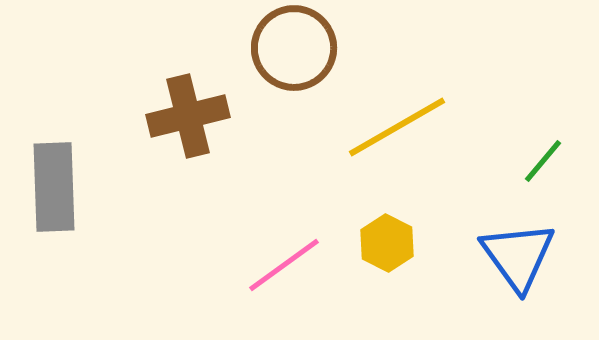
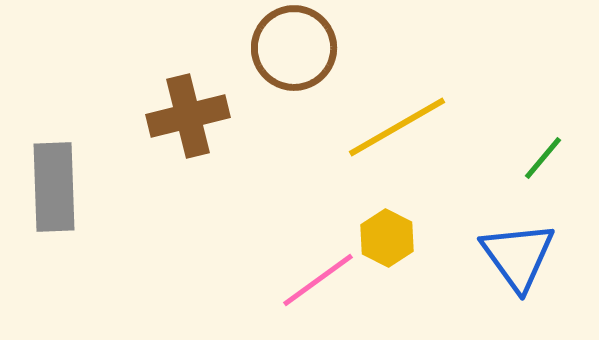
green line: moved 3 px up
yellow hexagon: moved 5 px up
pink line: moved 34 px right, 15 px down
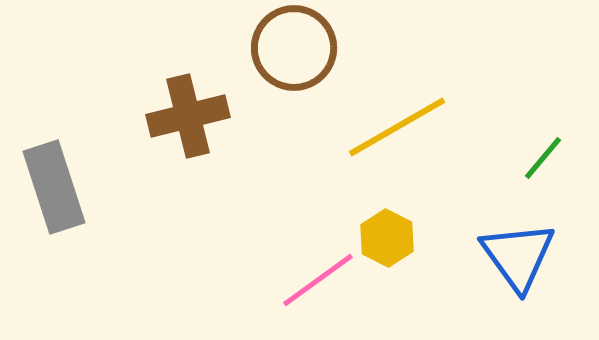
gray rectangle: rotated 16 degrees counterclockwise
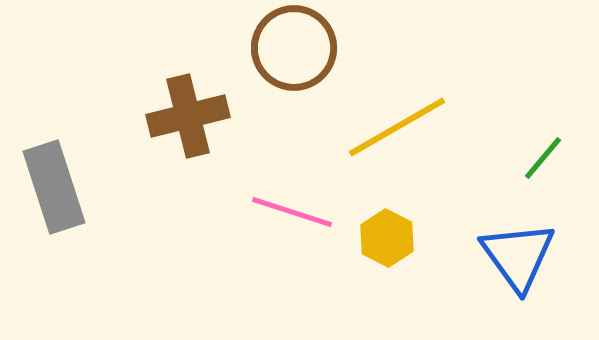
pink line: moved 26 px left, 68 px up; rotated 54 degrees clockwise
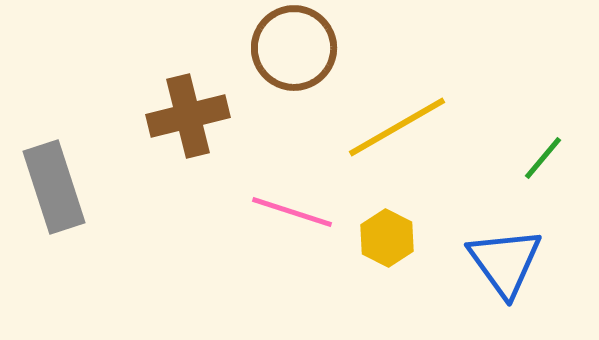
blue triangle: moved 13 px left, 6 px down
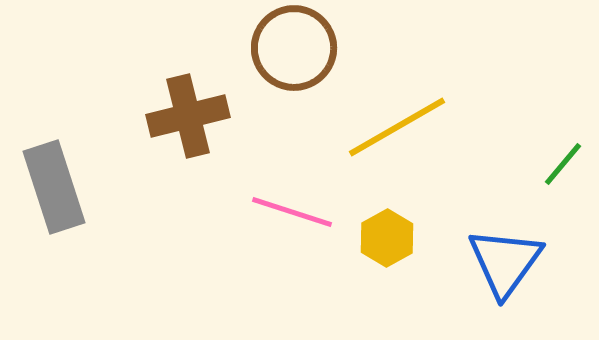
green line: moved 20 px right, 6 px down
yellow hexagon: rotated 4 degrees clockwise
blue triangle: rotated 12 degrees clockwise
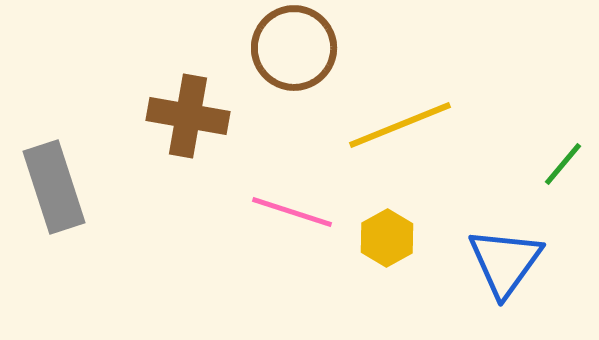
brown cross: rotated 24 degrees clockwise
yellow line: moved 3 px right, 2 px up; rotated 8 degrees clockwise
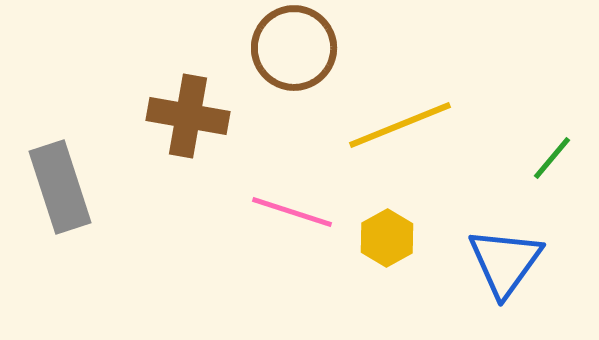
green line: moved 11 px left, 6 px up
gray rectangle: moved 6 px right
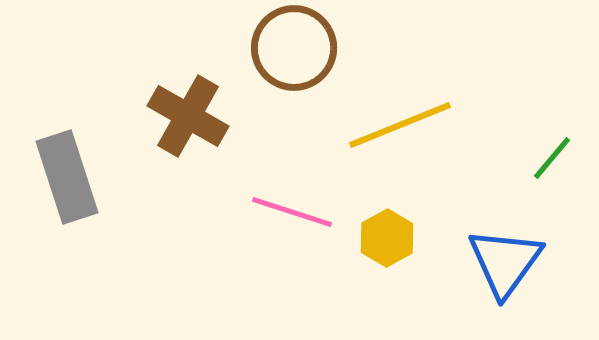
brown cross: rotated 20 degrees clockwise
gray rectangle: moved 7 px right, 10 px up
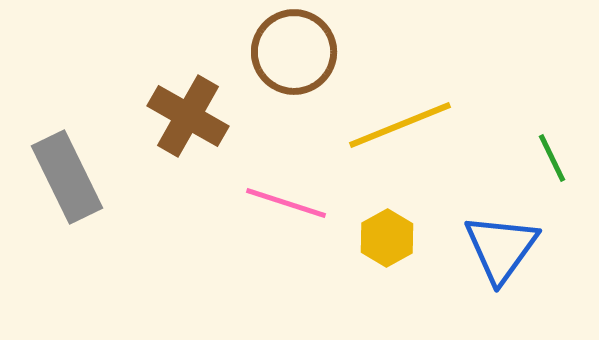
brown circle: moved 4 px down
green line: rotated 66 degrees counterclockwise
gray rectangle: rotated 8 degrees counterclockwise
pink line: moved 6 px left, 9 px up
blue triangle: moved 4 px left, 14 px up
